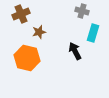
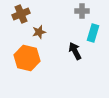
gray cross: rotated 16 degrees counterclockwise
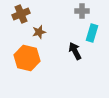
cyan rectangle: moved 1 px left
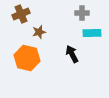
gray cross: moved 2 px down
cyan rectangle: rotated 72 degrees clockwise
black arrow: moved 3 px left, 3 px down
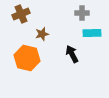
brown star: moved 3 px right, 2 px down
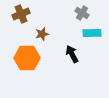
gray cross: rotated 32 degrees clockwise
orange hexagon: rotated 15 degrees counterclockwise
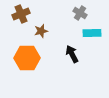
gray cross: moved 2 px left
brown star: moved 1 px left, 3 px up
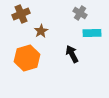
brown star: rotated 16 degrees counterclockwise
orange hexagon: rotated 15 degrees counterclockwise
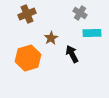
brown cross: moved 6 px right
brown star: moved 10 px right, 7 px down
orange hexagon: moved 1 px right
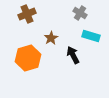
cyan rectangle: moved 1 px left, 3 px down; rotated 18 degrees clockwise
black arrow: moved 1 px right, 1 px down
